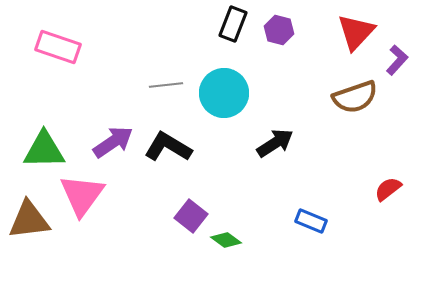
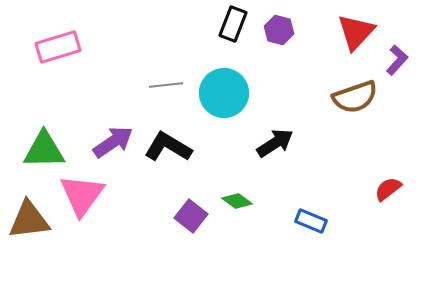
pink rectangle: rotated 36 degrees counterclockwise
green diamond: moved 11 px right, 39 px up
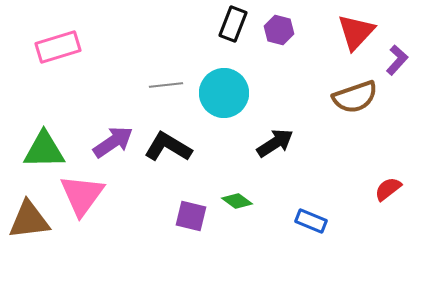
purple square: rotated 24 degrees counterclockwise
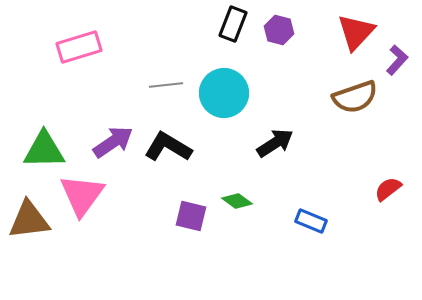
pink rectangle: moved 21 px right
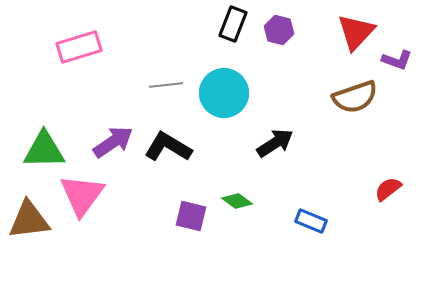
purple L-shape: rotated 68 degrees clockwise
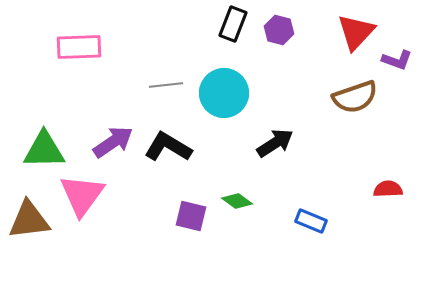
pink rectangle: rotated 15 degrees clockwise
red semicircle: rotated 36 degrees clockwise
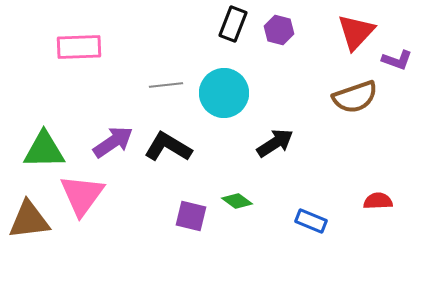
red semicircle: moved 10 px left, 12 px down
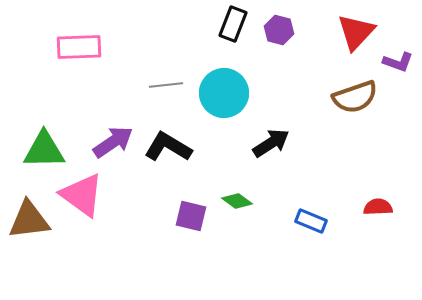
purple L-shape: moved 1 px right, 2 px down
black arrow: moved 4 px left
pink triangle: rotated 30 degrees counterclockwise
red semicircle: moved 6 px down
